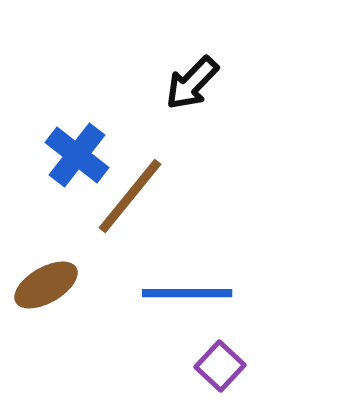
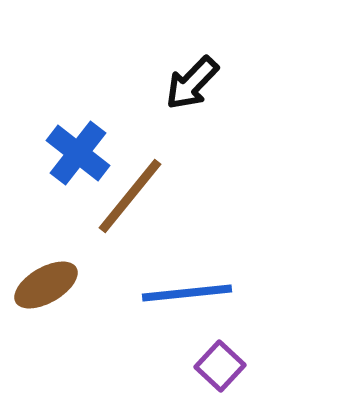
blue cross: moved 1 px right, 2 px up
blue line: rotated 6 degrees counterclockwise
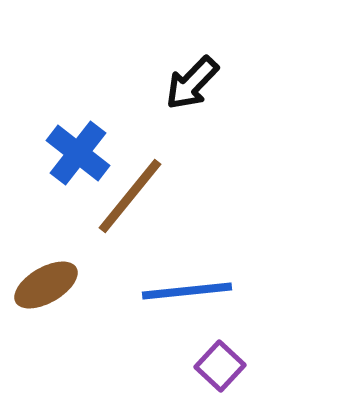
blue line: moved 2 px up
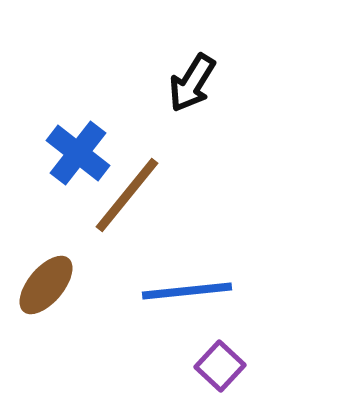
black arrow: rotated 12 degrees counterclockwise
brown line: moved 3 px left, 1 px up
brown ellipse: rotated 20 degrees counterclockwise
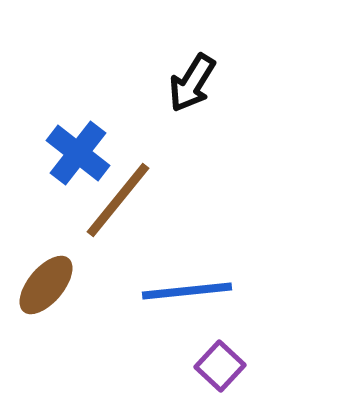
brown line: moved 9 px left, 5 px down
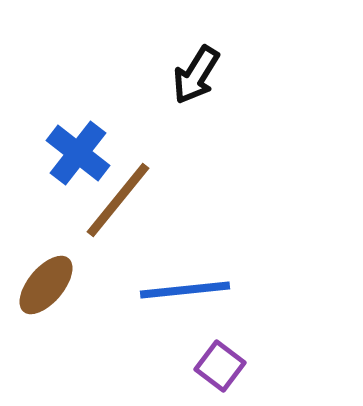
black arrow: moved 4 px right, 8 px up
blue line: moved 2 px left, 1 px up
purple square: rotated 6 degrees counterclockwise
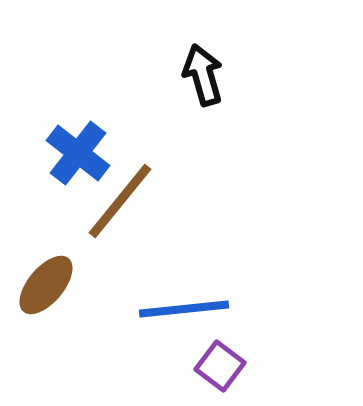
black arrow: moved 7 px right; rotated 132 degrees clockwise
brown line: moved 2 px right, 1 px down
blue line: moved 1 px left, 19 px down
